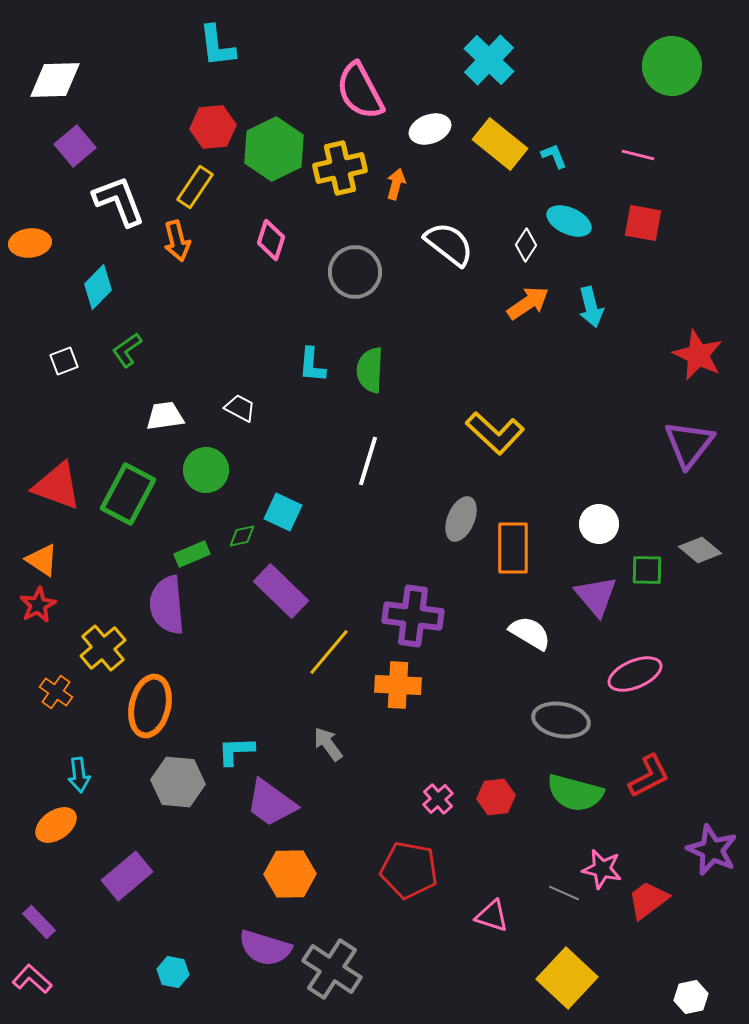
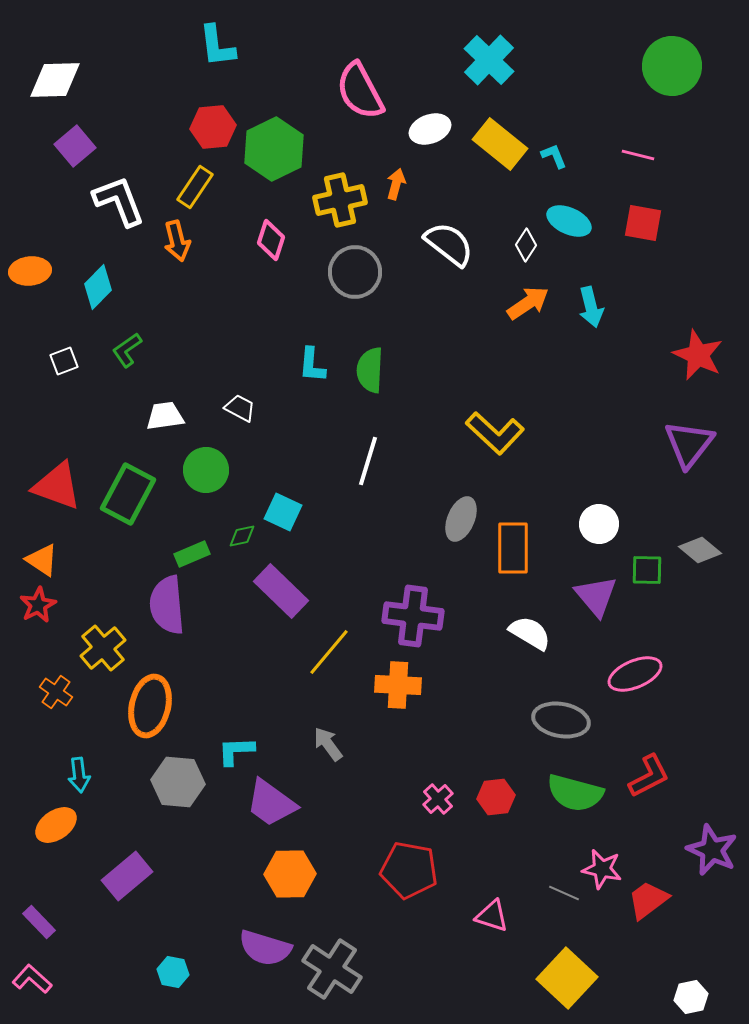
yellow cross at (340, 168): moved 32 px down
orange ellipse at (30, 243): moved 28 px down
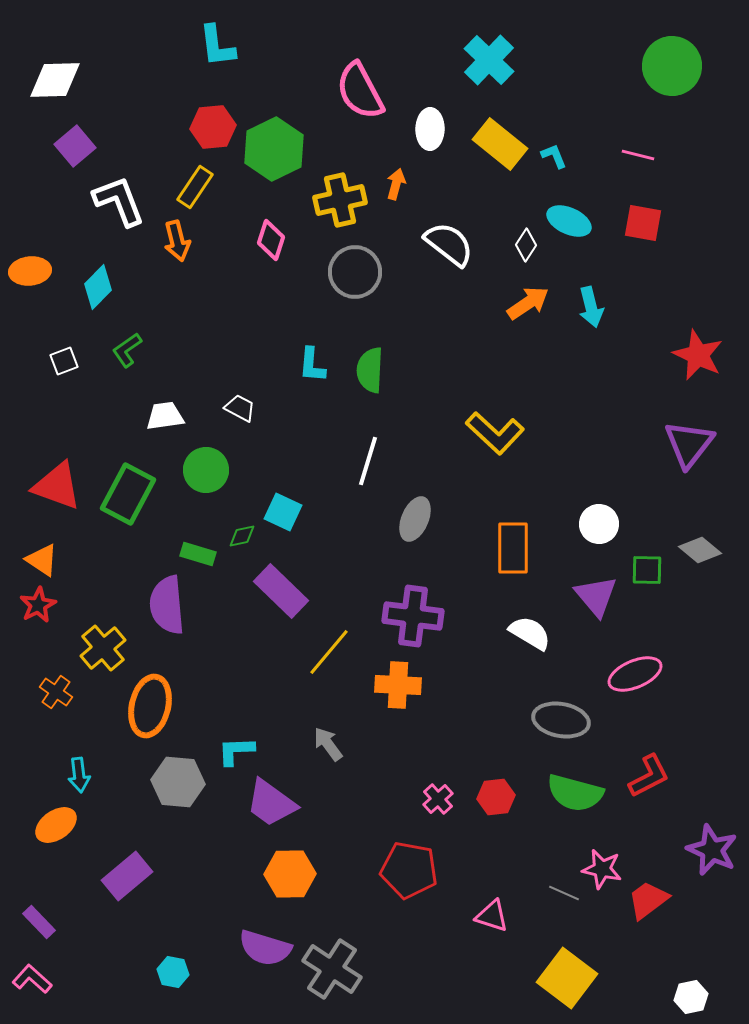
white ellipse at (430, 129): rotated 69 degrees counterclockwise
gray ellipse at (461, 519): moved 46 px left
green rectangle at (192, 554): moved 6 px right; rotated 40 degrees clockwise
yellow square at (567, 978): rotated 6 degrees counterclockwise
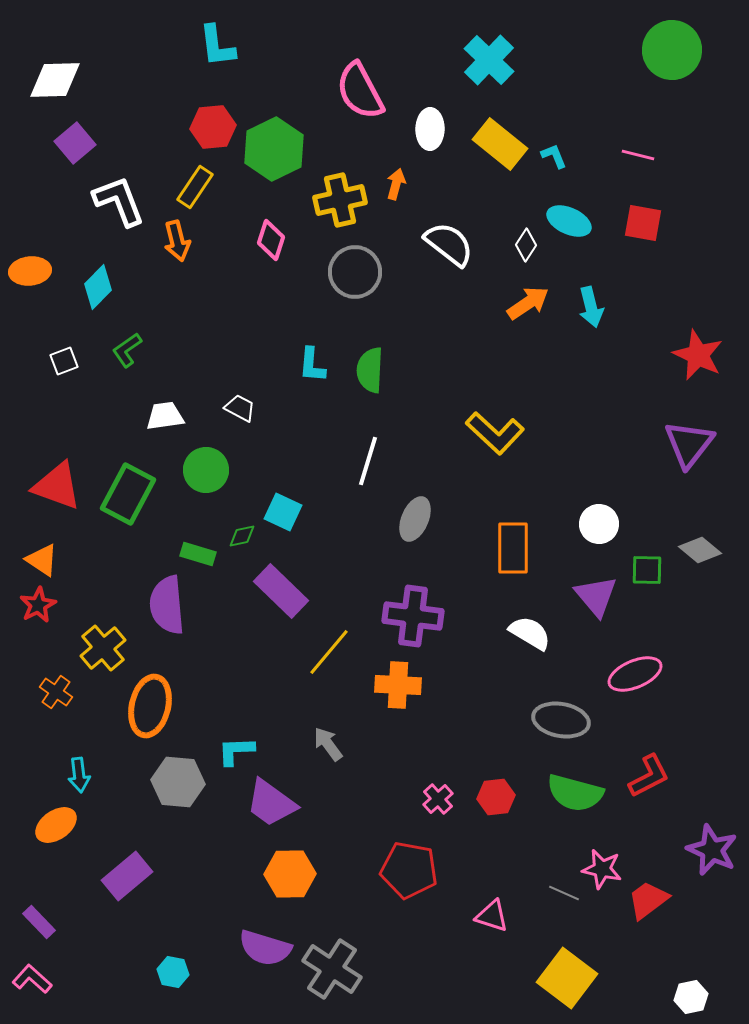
green circle at (672, 66): moved 16 px up
purple square at (75, 146): moved 3 px up
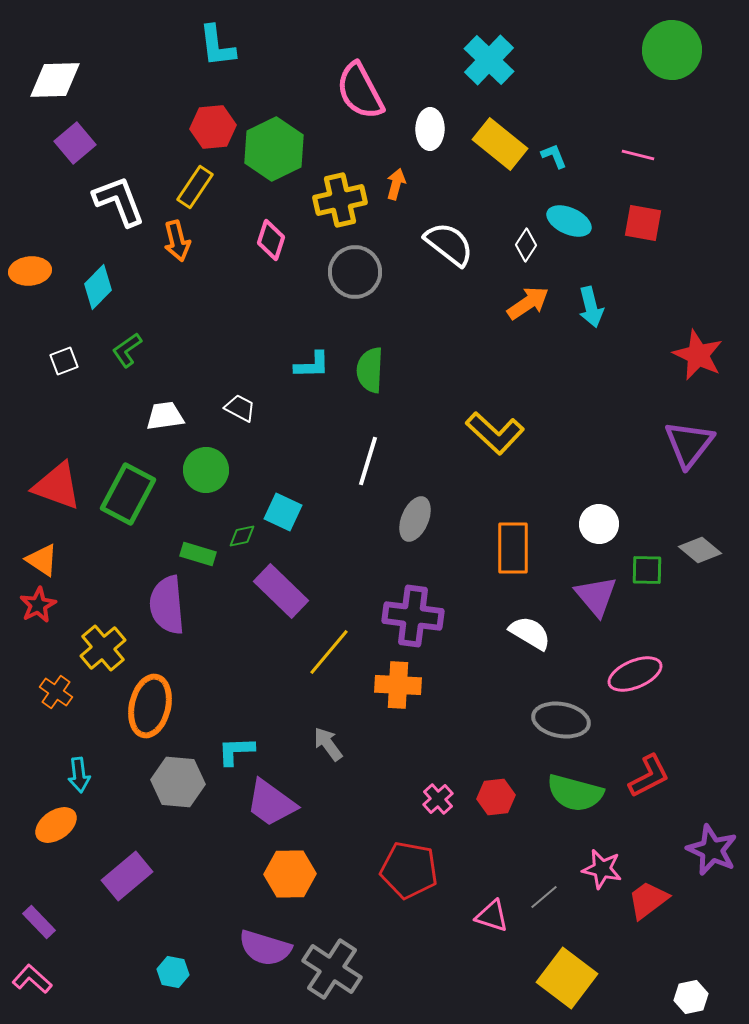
cyan L-shape at (312, 365): rotated 96 degrees counterclockwise
gray line at (564, 893): moved 20 px left, 4 px down; rotated 64 degrees counterclockwise
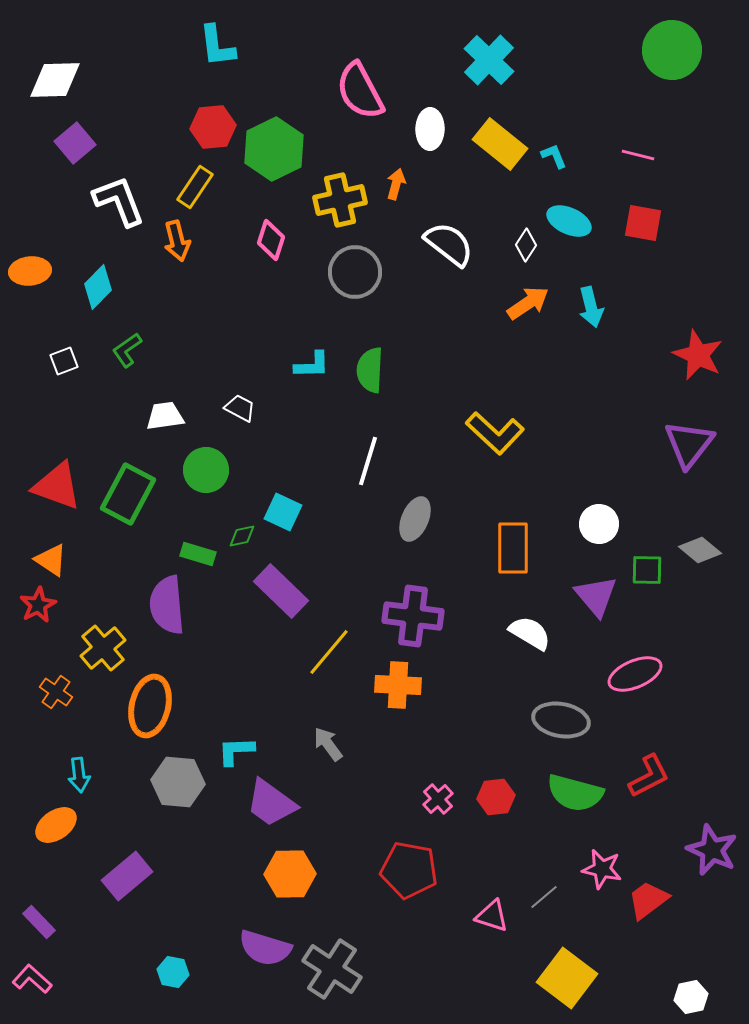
orange triangle at (42, 560): moved 9 px right
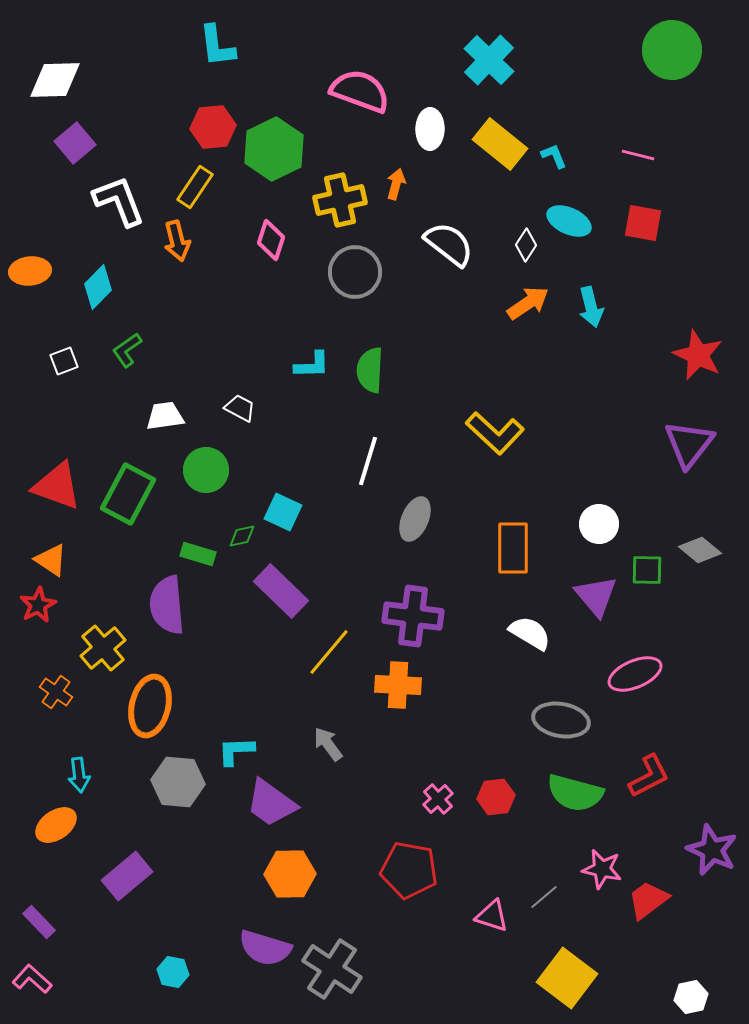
pink semicircle at (360, 91): rotated 138 degrees clockwise
